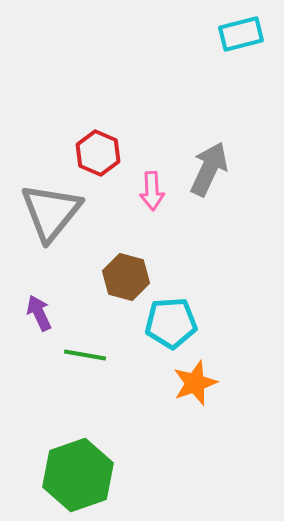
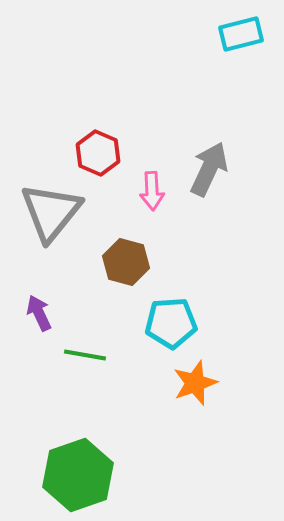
brown hexagon: moved 15 px up
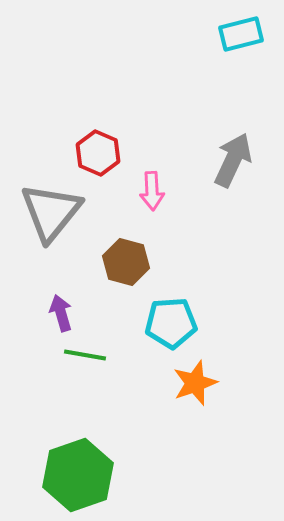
gray arrow: moved 24 px right, 9 px up
purple arrow: moved 22 px right; rotated 9 degrees clockwise
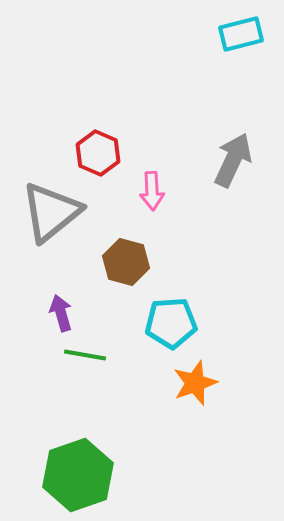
gray triangle: rotated 12 degrees clockwise
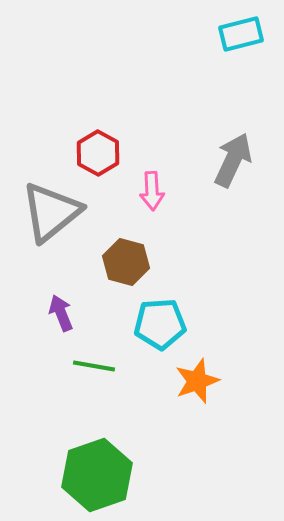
red hexagon: rotated 6 degrees clockwise
purple arrow: rotated 6 degrees counterclockwise
cyan pentagon: moved 11 px left, 1 px down
green line: moved 9 px right, 11 px down
orange star: moved 2 px right, 2 px up
green hexagon: moved 19 px right
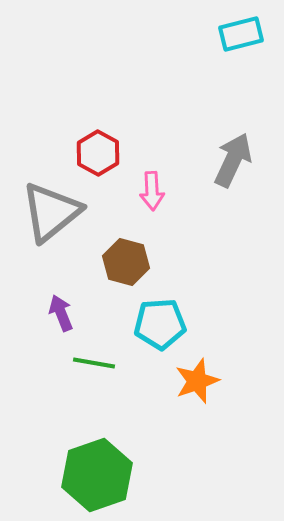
green line: moved 3 px up
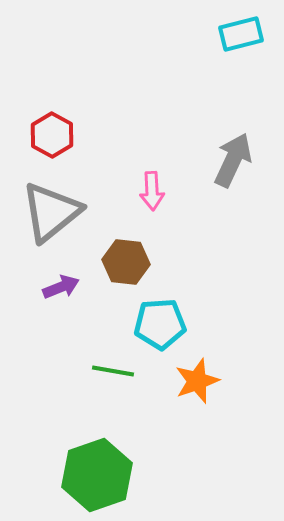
red hexagon: moved 46 px left, 18 px up
brown hexagon: rotated 9 degrees counterclockwise
purple arrow: moved 26 px up; rotated 90 degrees clockwise
green line: moved 19 px right, 8 px down
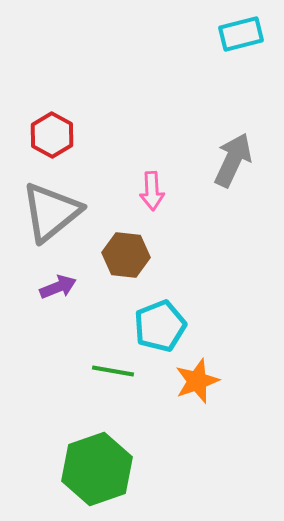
brown hexagon: moved 7 px up
purple arrow: moved 3 px left
cyan pentagon: moved 2 px down; rotated 18 degrees counterclockwise
green hexagon: moved 6 px up
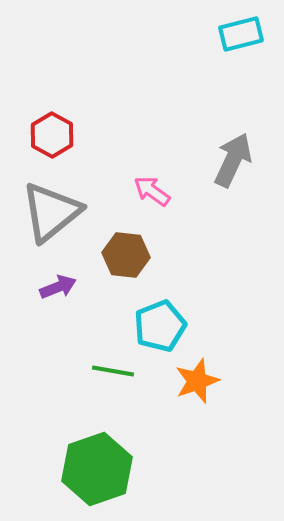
pink arrow: rotated 129 degrees clockwise
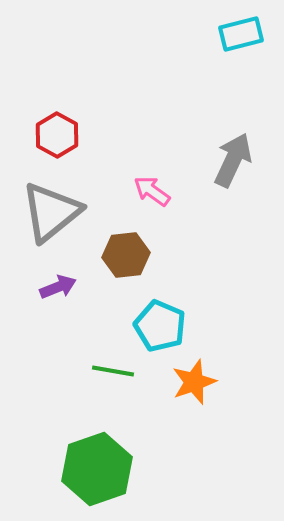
red hexagon: moved 5 px right
brown hexagon: rotated 12 degrees counterclockwise
cyan pentagon: rotated 27 degrees counterclockwise
orange star: moved 3 px left, 1 px down
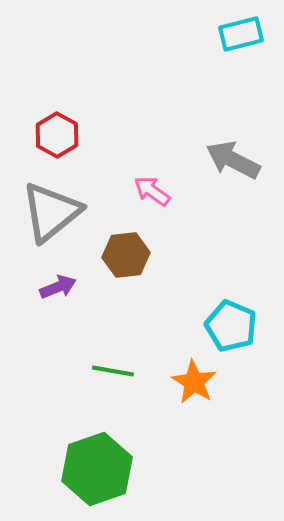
gray arrow: rotated 88 degrees counterclockwise
cyan pentagon: moved 71 px right
orange star: rotated 21 degrees counterclockwise
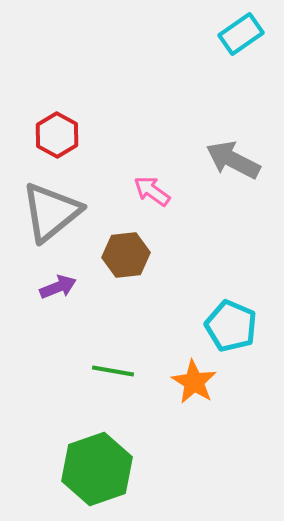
cyan rectangle: rotated 21 degrees counterclockwise
